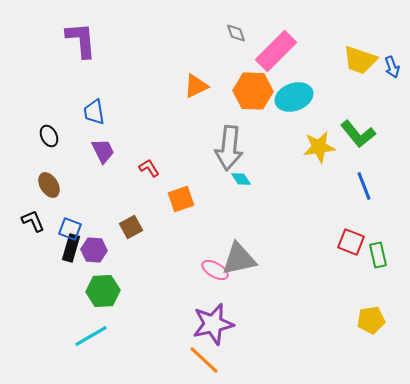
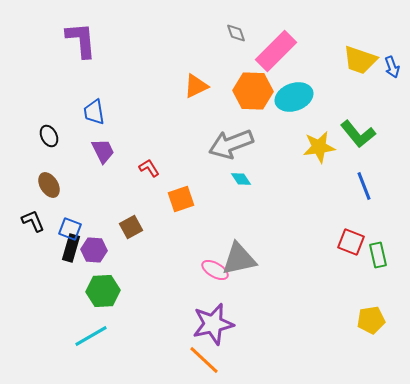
gray arrow: moved 2 px right, 4 px up; rotated 63 degrees clockwise
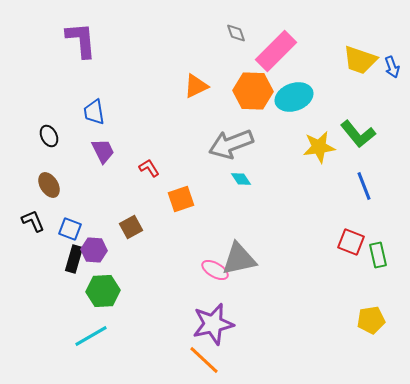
black rectangle: moved 3 px right, 11 px down
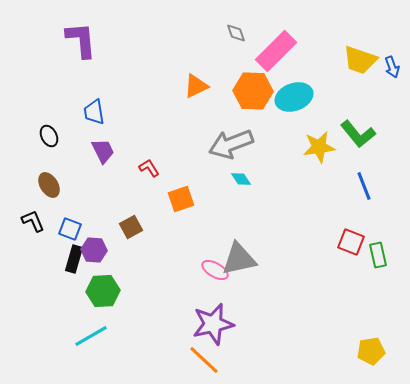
yellow pentagon: moved 31 px down
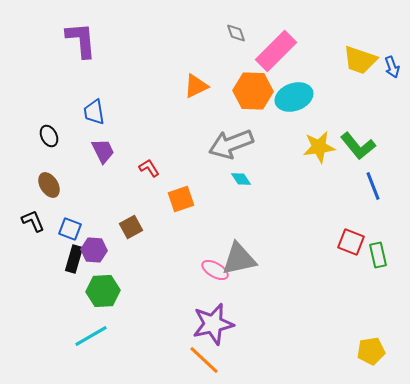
green L-shape: moved 12 px down
blue line: moved 9 px right
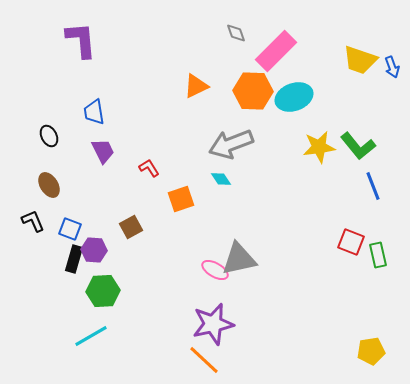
cyan diamond: moved 20 px left
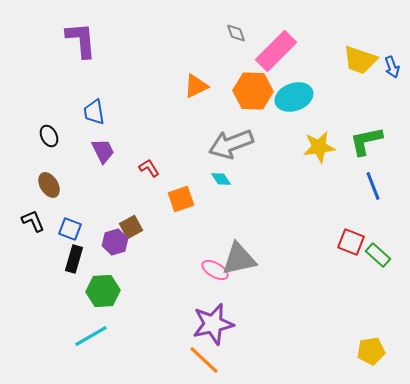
green L-shape: moved 8 px right, 5 px up; rotated 117 degrees clockwise
purple hexagon: moved 21 px right, 8 px up; rotated 20 degrees counterclockwise
green rectangle: rotated 35 degrees counterclockwise
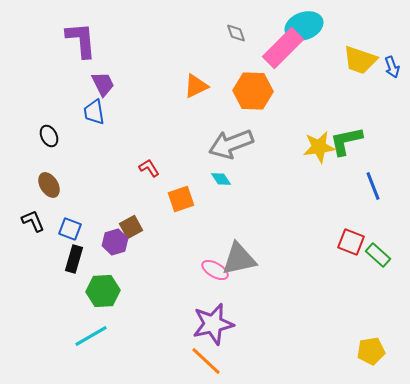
pink rectangle: moved 7 px right, 3 px up
cyan ellipse: moved 10 px right, 71 px up
green L-shape: moved 20 px left
purple trapezoid: moved 67 px up
orange line: moved 2 px right, 1 px down
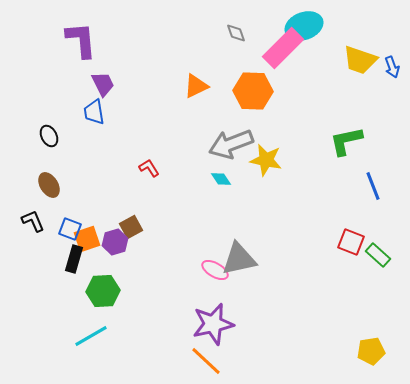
yellow star: moved 53 px left, 13 px down; rotated 20 degrees clockwise
orange square: moved 94 px left, 40 px down
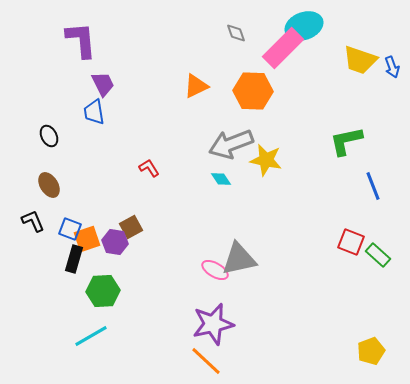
purple hexagon: rotated 25 degrees clockwise
yellow pentagon: rotated 12 degrees counterclockwise
